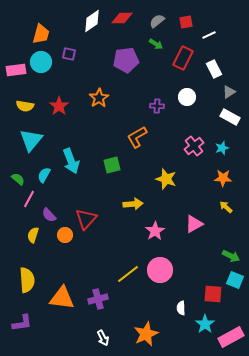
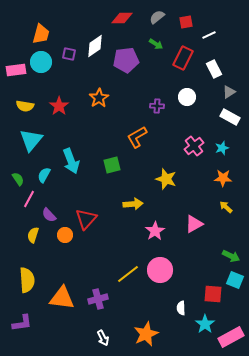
white diamond at (92, 21): moved 3 px right, 25 px down
gray semicircle at (157, 21): moved 4 px up
green semicircle at (18, 179): rotated 16 degrees clockwise
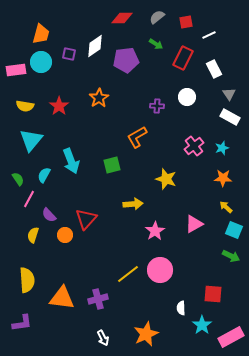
gray triangle at (229, 92): moved 2 px down; rotated 32 degrees counterclockwise
cyan square at (235, 280): moved 1 px left, 50 px up
cyan star at (205, 324): moved 3 px left, 1 px down
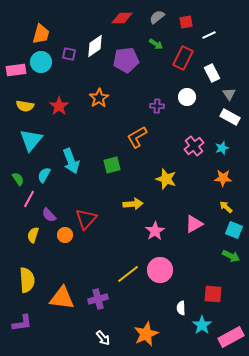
white rectangle at (214, 69): moved 2 px left, 4 px down
white arrow at (103, 338): rotated 14 degrees counterclockwise
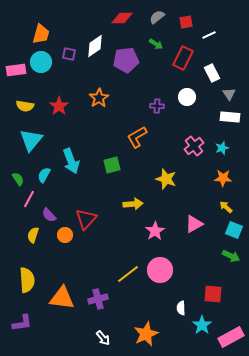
white rectangle at (230, 117): rotated 24 degrees counterclockwise
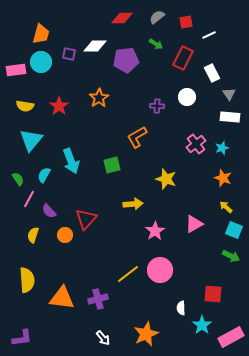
white diamond at (95, 46): rotated 35 degrees clockwise
pink cross at (194, 146): moved 2 px right, 2 px up
orange star at (223, 178): rotated 18 degrees clockwise
purple semicircle at (49, 215): moved 4 px up
purple L-shape at (22, 323): moved 15 px down
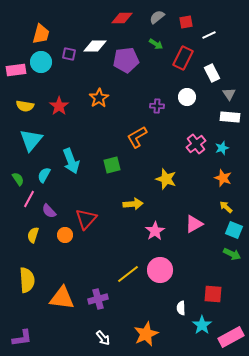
green arrow at (231, 256): moved 1 px right, 2 px up
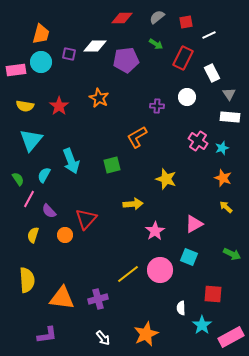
orange star at (99, 98): rotated 12 degrees counterclockwise
pink cross at (196, 144): moved 2 px right, 3 px up; rotated 18 degrees counterclockwise
cyan square at (234, 230): moved 45 px left, 27 px down
purple L-shape at (22, 338): moved 25 px right, 3 px up
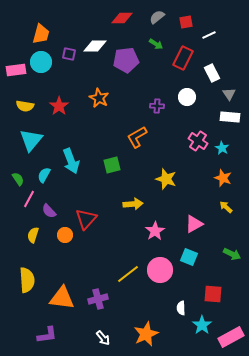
cyan star at (222, 148): rotated 24 degrees counterclockwise
